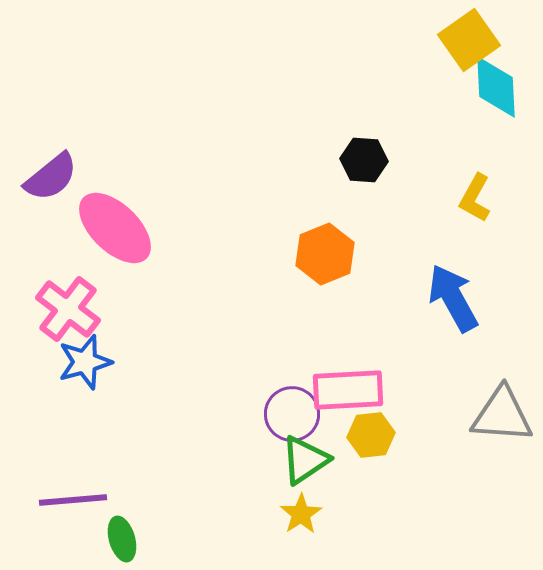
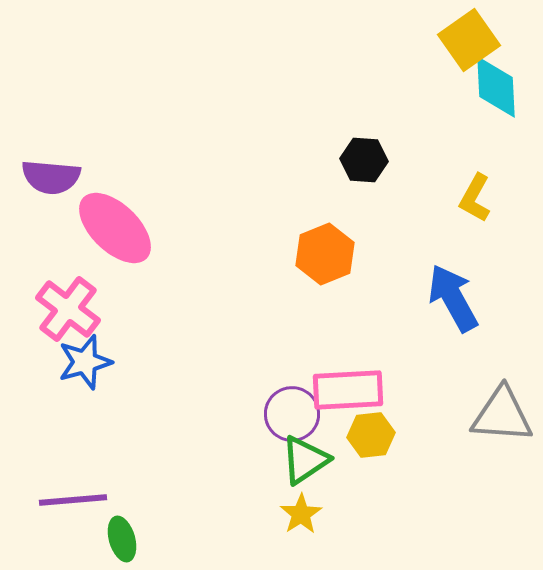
purple semicircle: rotated 44 degrees clockwise
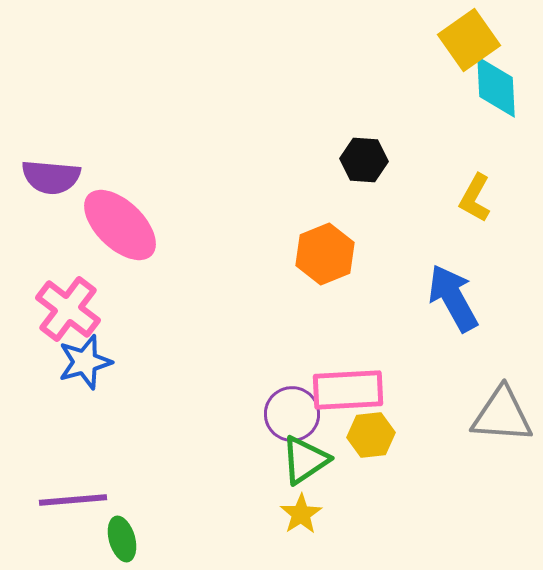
pink ellipse: moved 5 px right, 3 px up
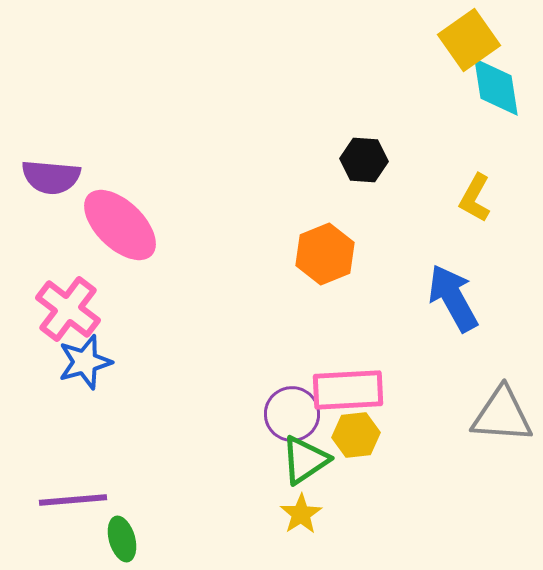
cyan diamond: rotated 6 degrees counterclockwise
yellow hexagon: moved 15 px left
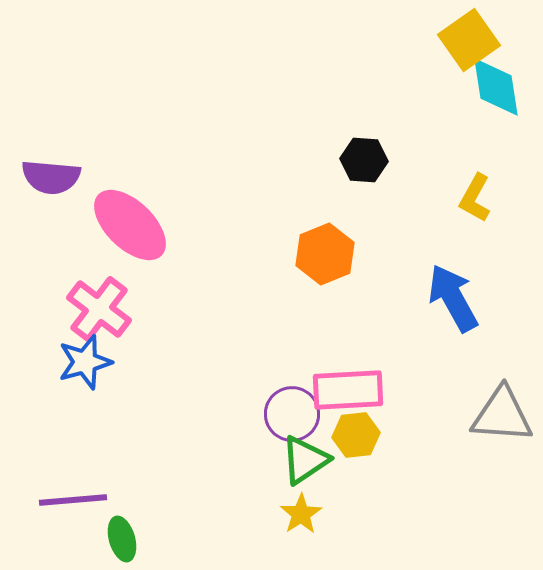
pink ellipse: moved 10 px right
pink cross: moved 31 px right
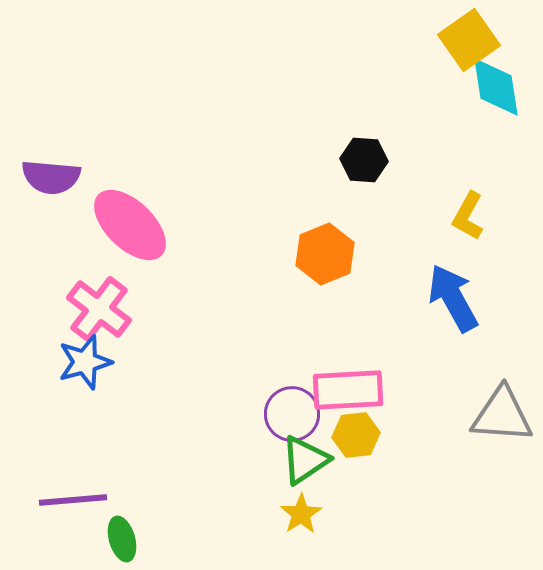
yellow L-shape: moved 7 px left, 18 px down
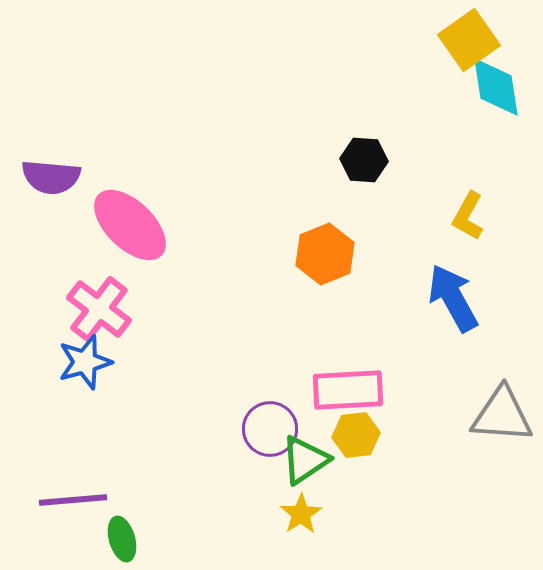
purple circle: moved 22 px left, 15 px down
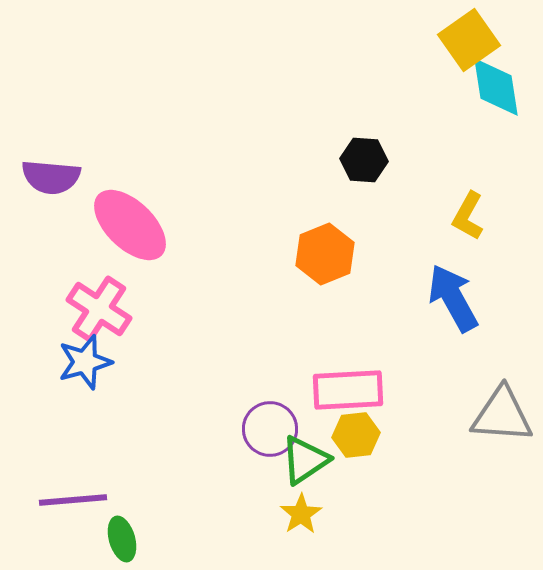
pink cross: rotated 4 degrees counterclockwise
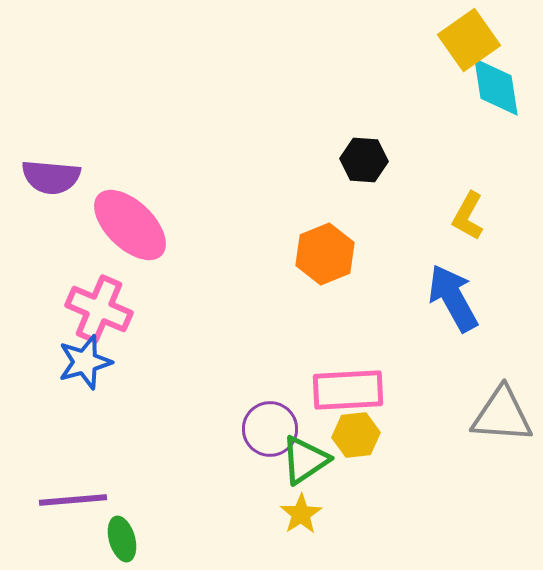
pink cross: rotated 10 degrees counterclockwise
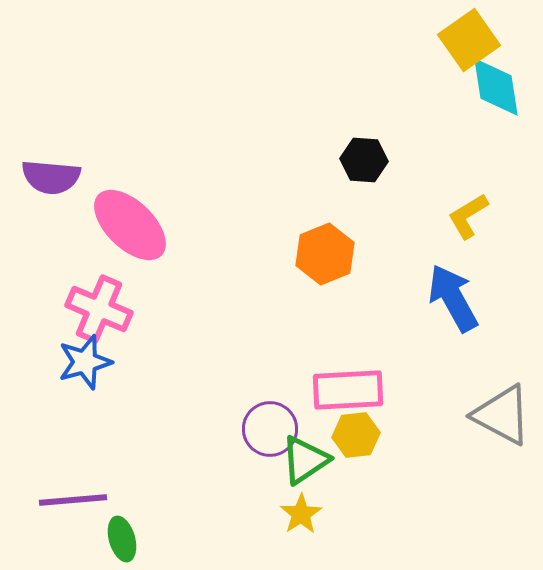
yellow L-shape: rotated 30 degrees clockwise
gray triangle: rotated 24 degrees clockwise
